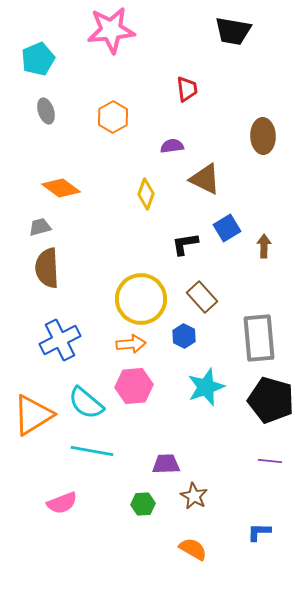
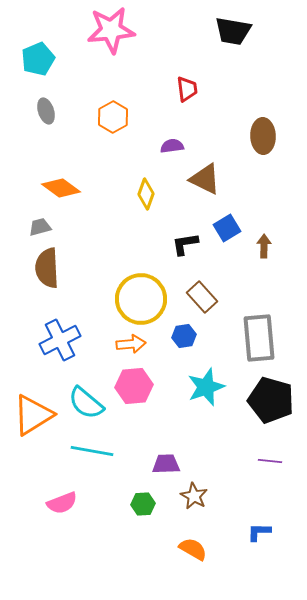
blue hexagon: rotated 25 degrees clockwise
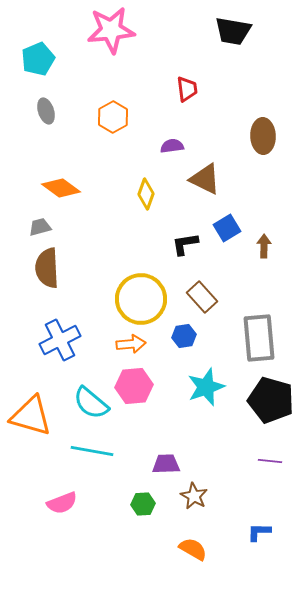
cyan semicircle: moved 5 px right
orange triangle: moved 2 px left, 1 px down; rotated 48 degrees clockwise
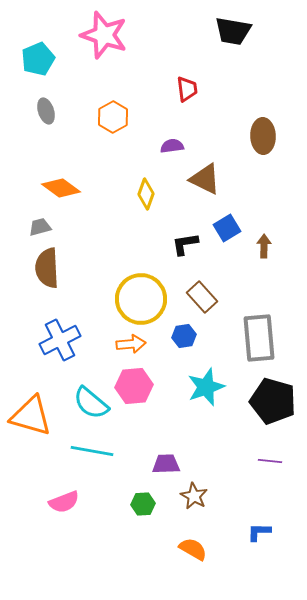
pink star: moved 7 px left, 5 px down; rotated 24 degrees clockwise
black pentagon: moved 2 px right, 1 px down
pink semicircle: moved 2 px right, 1 px up
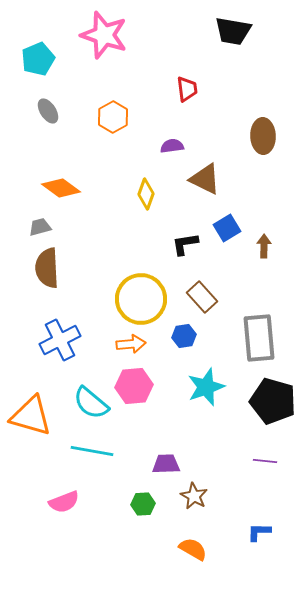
gray ellipse: moved 2 px right; rotated 15 degrees counterclockwise
purple line: moved 5 px left
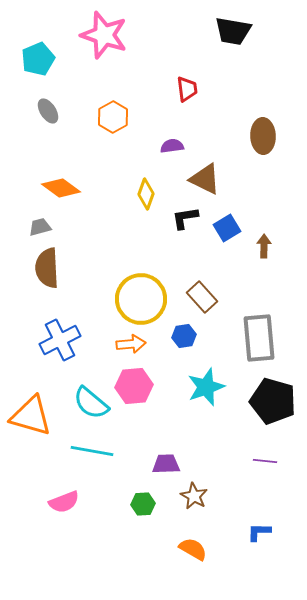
black L-shape: moved 26 px up
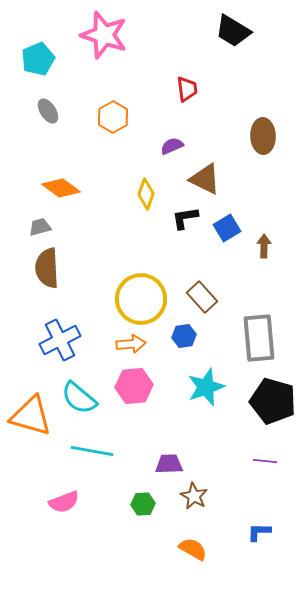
black trapezoid: rotated 21 degrees clockwise
purple semicircle: rotated 15 degrees counterclockwise
cyan semicircle: moved 12 px left, 5 px up
purple trapezoid: moved 3 px right
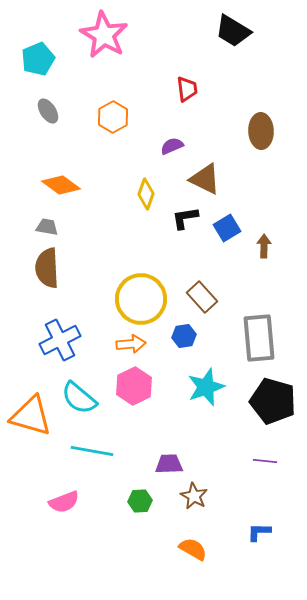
pink star: rotated 12 degrees clockwise
brown ellipse: moved 2 px left, 5 px up
orange diamond: moved 3 px up
gray trapezoid: moved 7 px right; rotated 25 degrees clockwise
pink hexagon: rotated 21 degrees counterclockwise
green hexagon: moved 3 px left, 3 px up
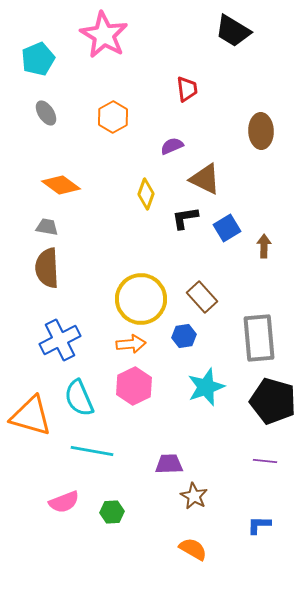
gray ellipse: moved 2 px left, 2 px down
cyan semicircle: rotated 27 degrees clockwise
green hexagon: moved 28 px left, 11 px down
blue L-shape: moved 7 px up
